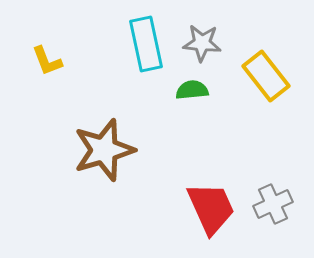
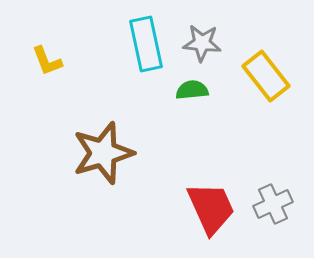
brown star: moved 1 px left, 3 px down
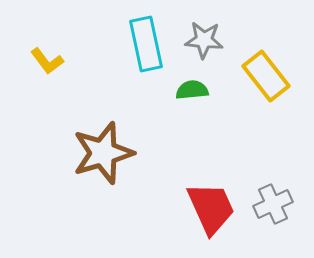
gray star: moved 2 px right, 3 px up
yellow L-shape: rotated 16 degrees counterclockwise
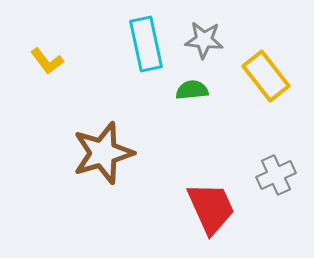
gray cross: moved 3 px right, 29 px up
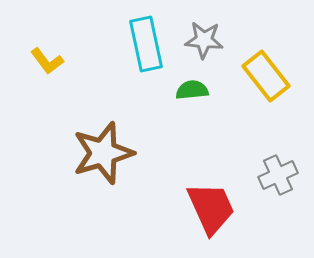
gray cross: moved 2 px right
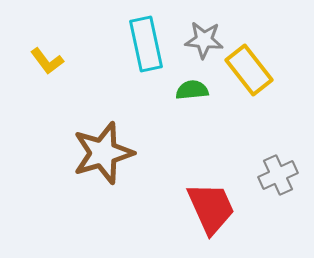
yellow rectangle: moved 17 px left, 6 px up
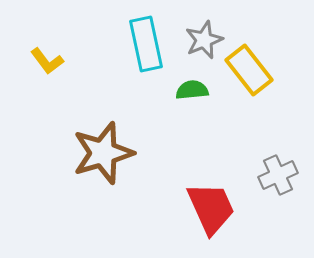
gray star: rotated 27 degrees counterclockwise
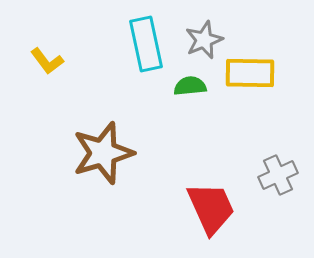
yellow rectangle: moved 1 px right, 3 px down; rotated 51 degrees counterclockwise
green semicircle: moved 2 px left, 4 px up
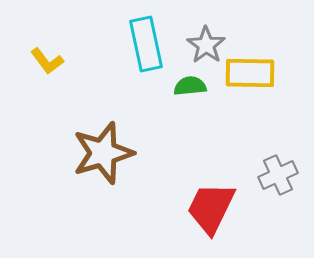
gray star: moved 2 px right, 5 px down; rotated 15 degrees counterclockwise
red trapezoid: rotated 130 degrees counterclockwise
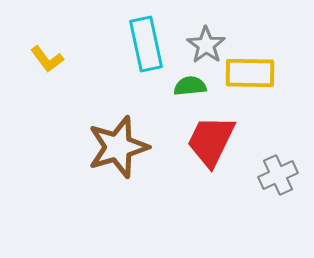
yellow L-shape: moved 2 px up
brown star: moved 15 px right, 6 px up
red trapezoid: moved 67 px up
